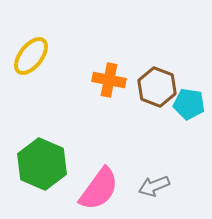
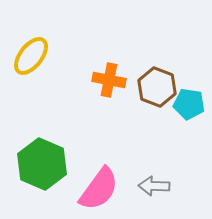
gray arrow: rotated 24 degrees clockwise
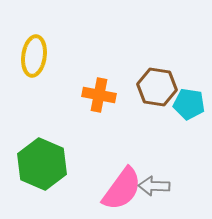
yellow ellipse: moved 3 px right; rotated 30 degrees counterclockwise
orange cross: moved 10 px left, 15 px down
brown hexagon: rotated 12 degrees counterclockwise
pink semicircle: moved 23 px right
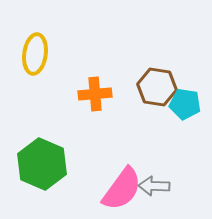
yellow ellipse: moved 1 px right, 2 px up
orange cross: moved 4 px left, 1 px up; rotated 16 degrees counterclockwise
cyan pentagon: moved 4 px left
